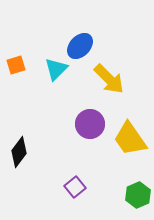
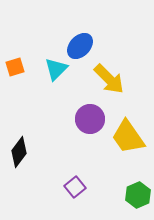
orange square: moved 1 px left, 2 px down
purple circle: moved 5 px up
yellow trapezoid: moved 2 px left, 2 px up
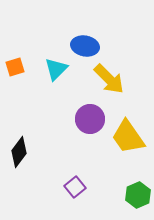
blue ellipse: moved 5 px right; rotated 56 degrees clockwise
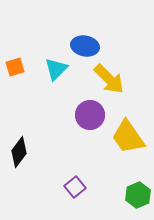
purple circle: moved 4 px up
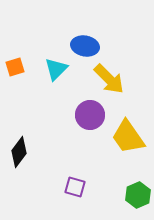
purple square: rotated 35 degrees counterclockwise
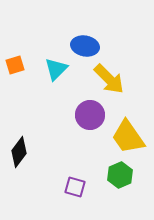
orange square: moved 2 px up
green hexagon: moved 18 px left, 20 px up
